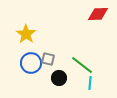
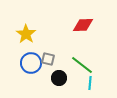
red diamond: moved 15 px left, 11 px down
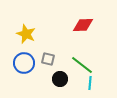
yellow star: rotated 12 degrees counterclockwise
blue circle: moved 7 px left
black circle: moved 1 px right, 1 px down
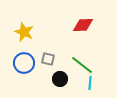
yellow star: moved 2 px left, 2 px up
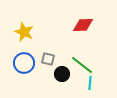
black circle: moved 2 px right, 5 px up
